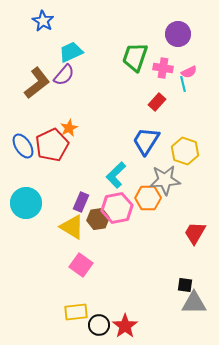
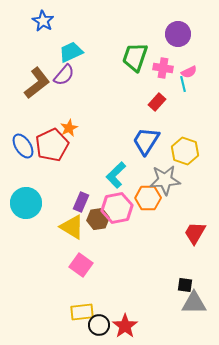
yellow rectangle: moved 6 px right
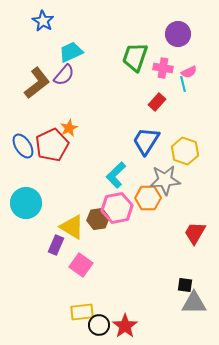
purple rectangle: moved 25 px left, 43 px down
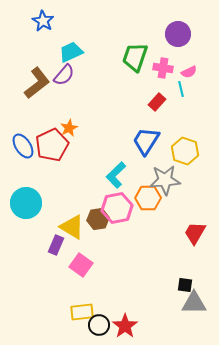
cyan line: moved 2 px left, 5 px down
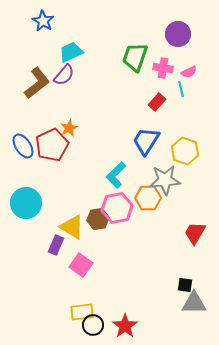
black circle: moved 6 px left
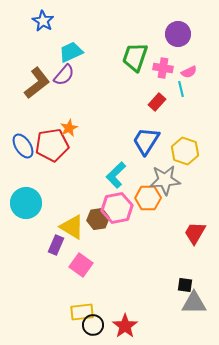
red pentagon: rotated 16 degrees clockwise
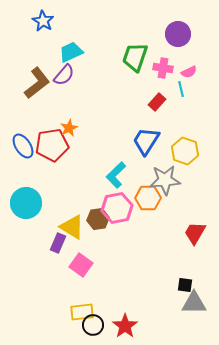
purple rectangle: moved 2 px right, 2 px up
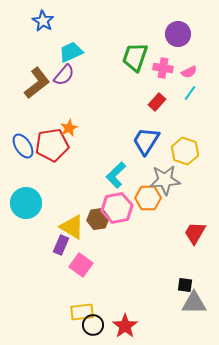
cyan line: moved 9 px right, 4 px down; rotated 49 degrees clockwise
purple rectangle: moved 3 px right, 2 px down
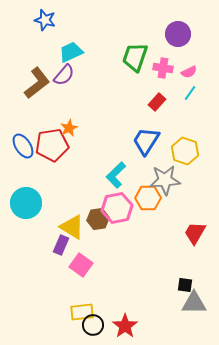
blue star: moved 2 px right, 1 px up; rotated 15 degrees counterclockwise
